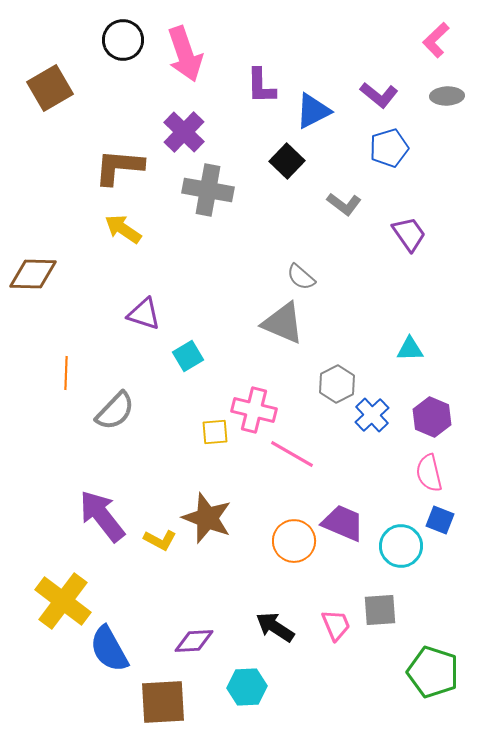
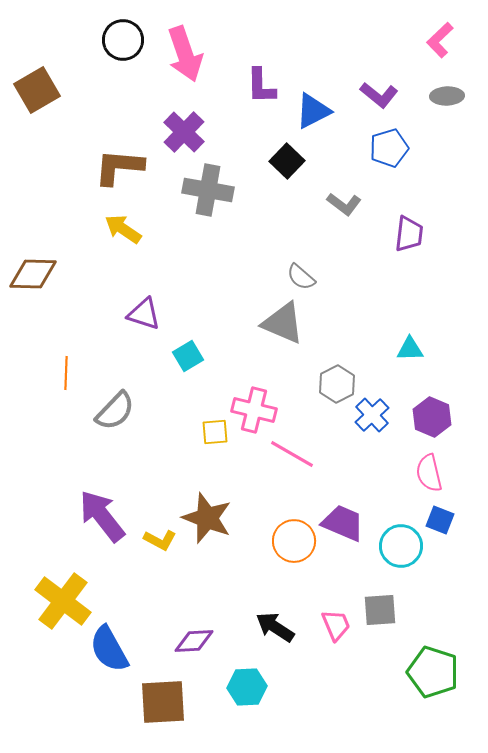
pink L-shape at (436, 40): moved 4 px right
brown square at (50, 88): moved 13 px left, 2 px down
purple trapezoid at (409, 234): rotated 42 degrees clockwise
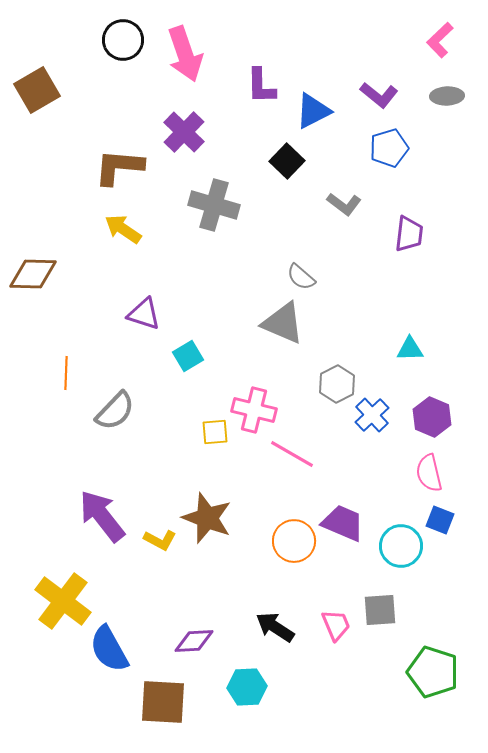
gray cross at (208, 190): moved 6 px right, 15 px down; rotated 6 degrees clockwise
brown square at (163, 702): rotated 6 degrees clockwise
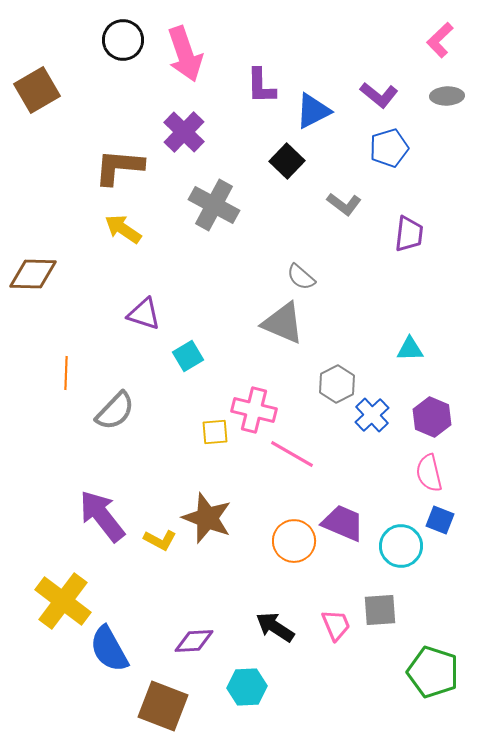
gray cross at (214, 205): rotated 12 degrees clockwise
brown square at (163, 702): moved 4 px down; rotated 18 degrees clockwise
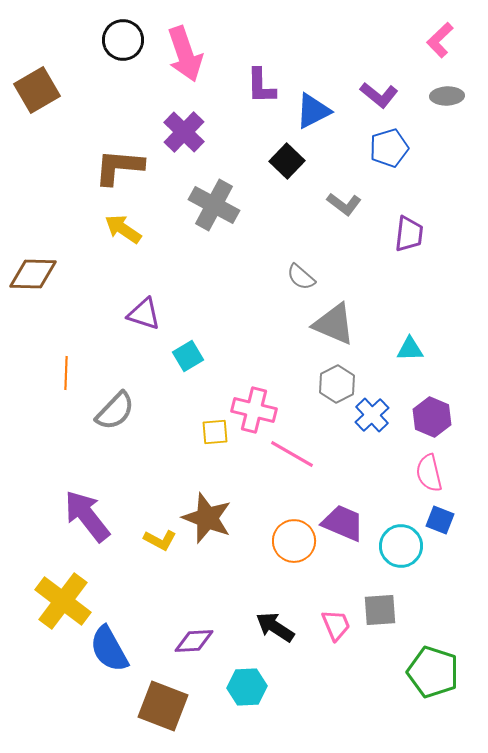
gray triangle at (283, 323): moved 51 px right, 1 px down
purple arrow at (102, 516): moved 15 px left
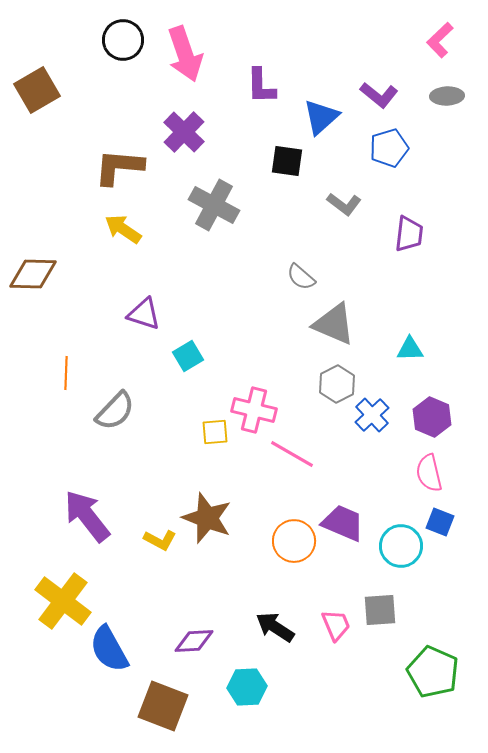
blue triangle at (313, 111): moved 8 px right, 6 px down; rotated 15 degrees counterclockwise
black square at (287, 161): rotated 36 degrees counterclockwise
blue square at (440, 520): moved 2 px down
green pentagon at (433, 672): rotated 6 degrees clockwise
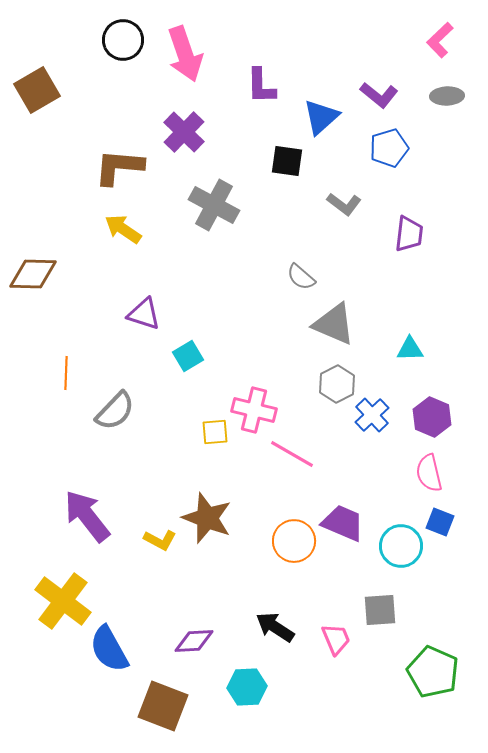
pink trapezoid at (336, 625): moved 14 px down
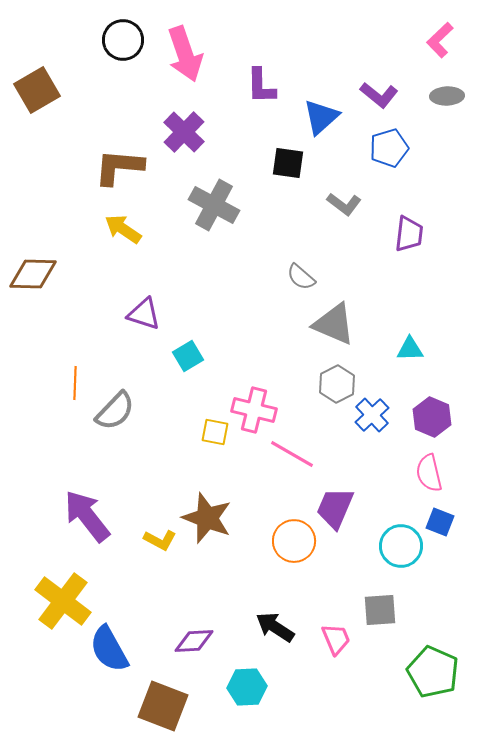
black square at (287, 161): moved 1 px right, 2 px down
orange line at (66, 373): moved 9 px right, 10 px down
yellow square at (215, 432): rotated 16 degrees clockwise
purple trapezoid at (343, 523): moved 8 px left, 15 px up; rotated 90 degrees counterclockwise
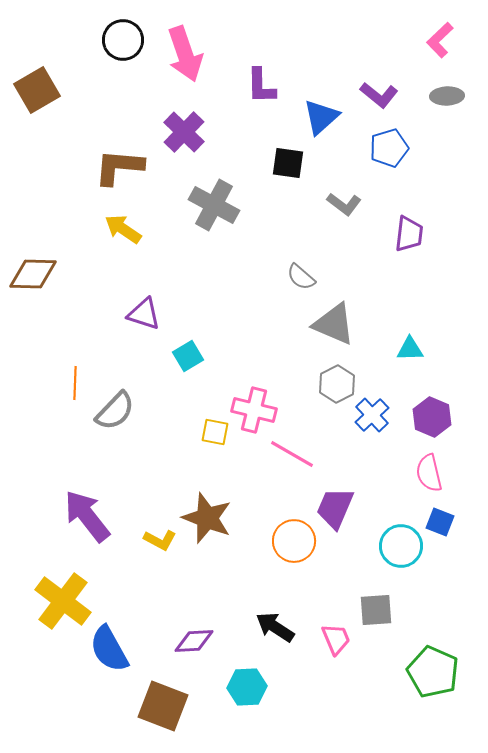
gray square at (380, 610): moved 4 px left
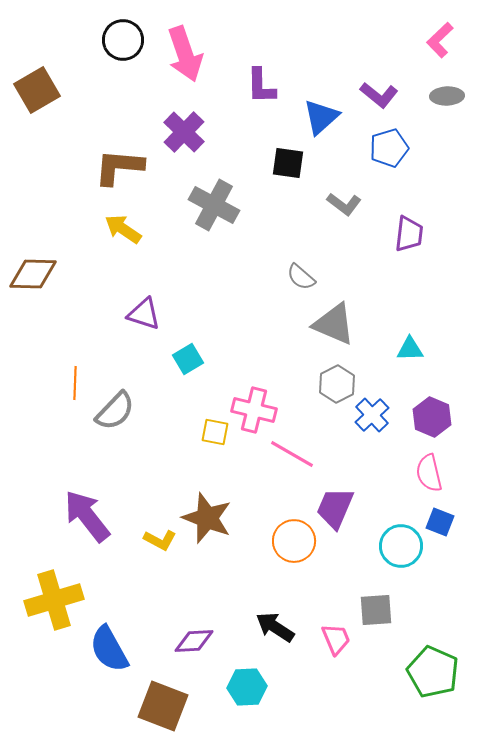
cyan square at (188, 356): moved 3 px down
yellow cross at (63, 601): moved 9 px left, 1 px up; rotated 36 degrees clockwise
